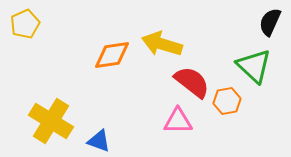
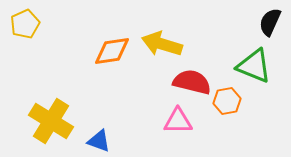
orange diamond: moved 4 px up
green triangle: rotated 21 degrees counterclockwise
red semicircle: rotated 24 degrees counterclockwise
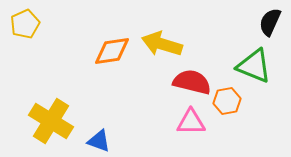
pink triangle: moved 13 px right, 1 px down
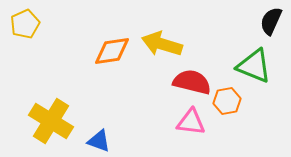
black semicircle: moved 1 px right, 1 px up
pink triangle: rotated 8 degrees clockwise
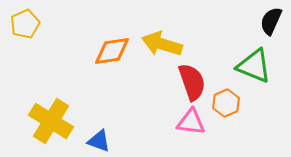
red semicircle: rotated 57 degrees clockwise
orange hexagon: moved 1 px left, 2 px down; rotated 12 degrees counterclockwise
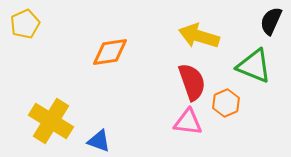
yellow arrow: moved 37 px right, 8 px up
orange diamond: moved 2 px left, 1 px down
pink triangle: moved 3 px left
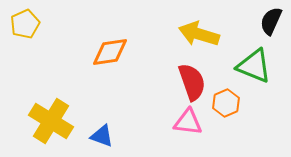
yellow arrow: moved 2 px up
blue triangle: moved 3 px right, 5 px up
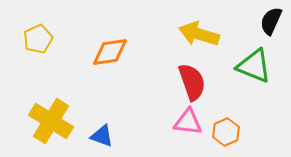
yellow pentagon: moved 13 px right, 15 px down
orange hexagon: moved 29 px down
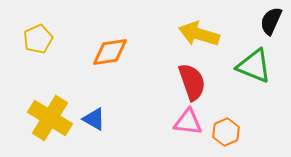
yellow cross: moved 1 px left, 3 px up
blue triangle: moved 8 px left, 17 px up; rotated 10 degrees clockwise
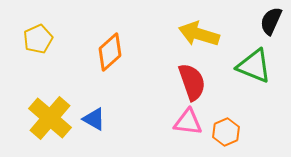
orange diamond: rotated 33 degrees counterclockwise
yellow cross: rotated 9 degrees clockwise
